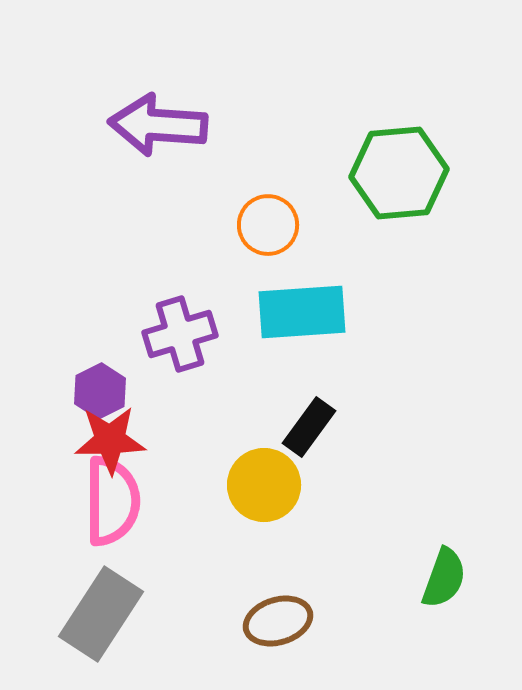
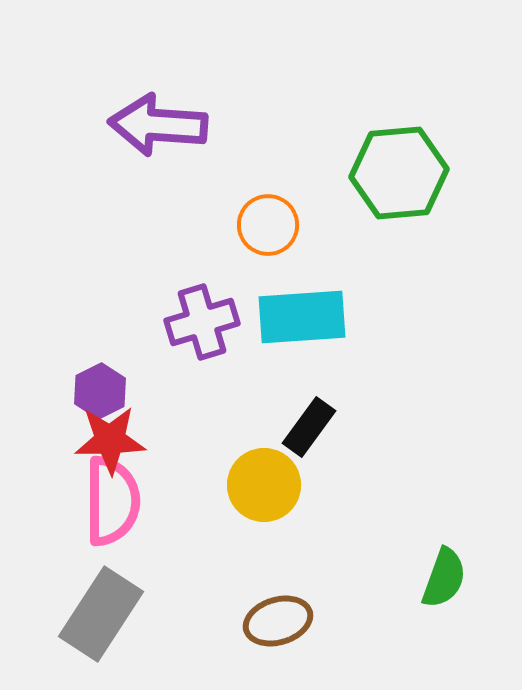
cyan rectangle: moved 5 px down
purple cross: moved 22 px right, 12 px up
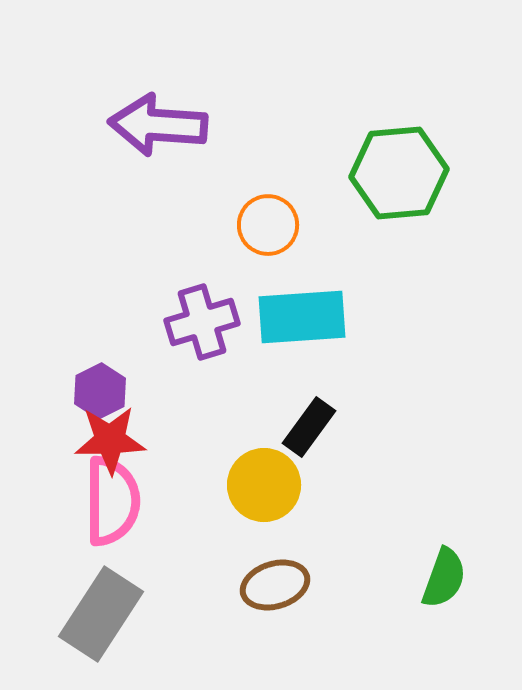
brown ellipse: moved 3 px left, 36 px up
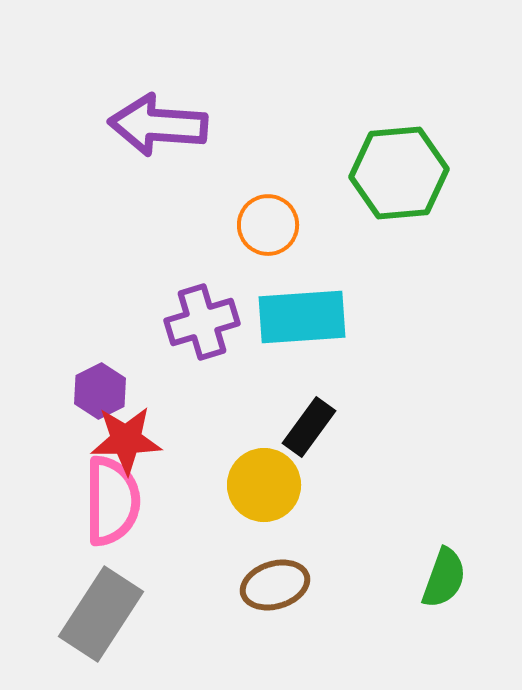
red star: moved 16 px right
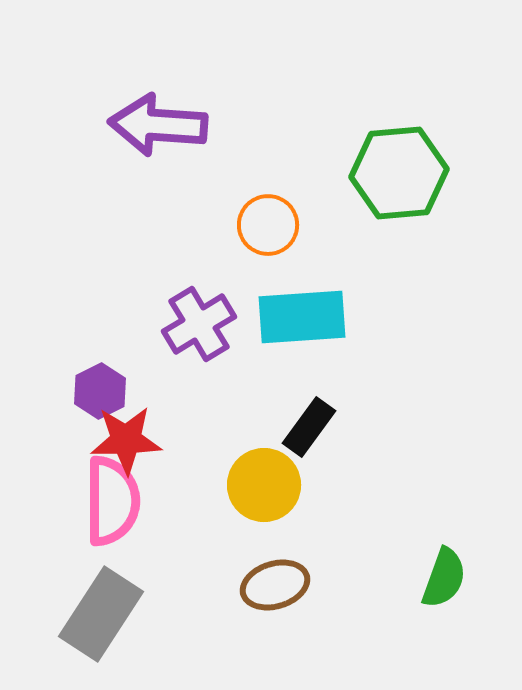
purple cross: moved 3 px left, 2 px down; rotated 14 degrees counterclockwise
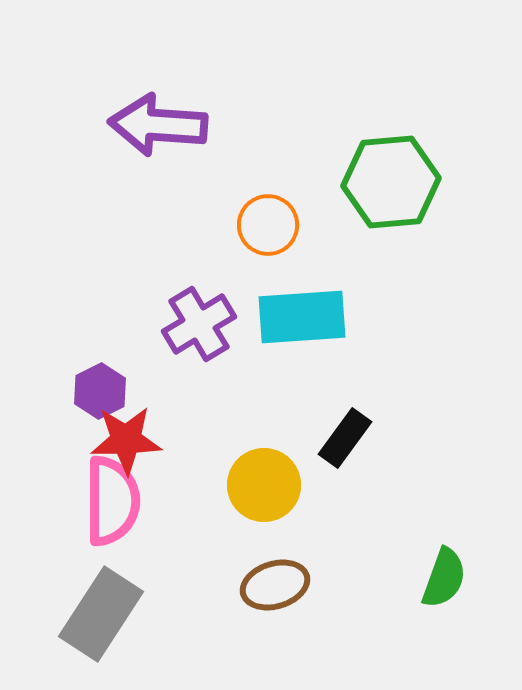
green hexagon: moved 8 px left, 9 px down
black rectangle: moved 36 px right, 11 px down
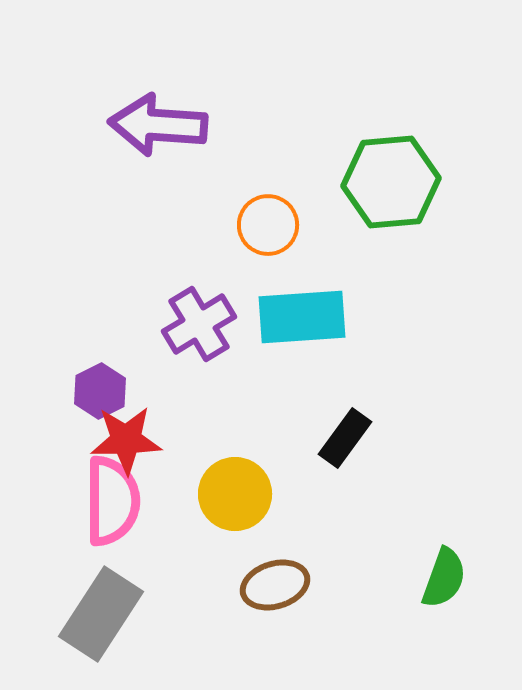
yellow circle: moved 29 px left, 9 px down
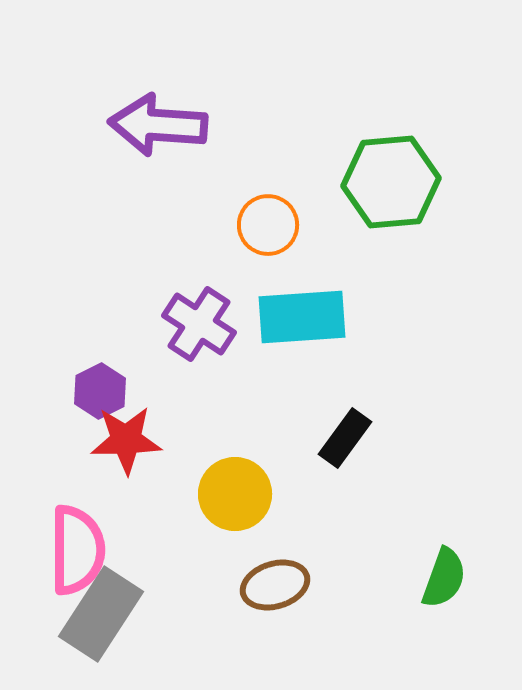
purple cross: rotated 26 degrees counterclockwise
pink semicircle: moved 35 px left, 49 px down
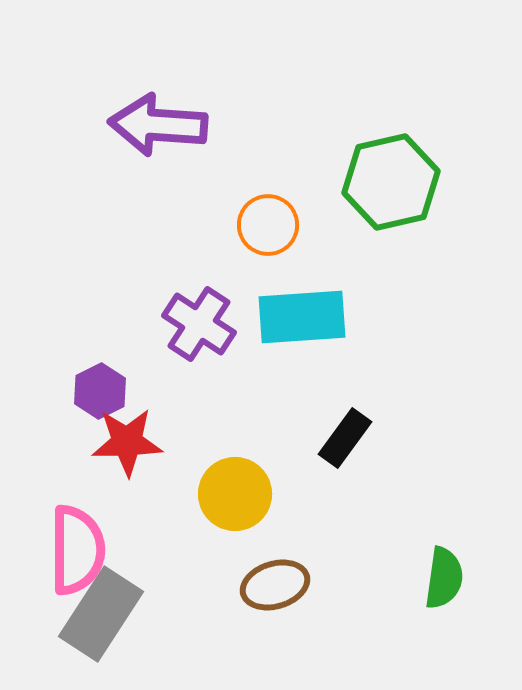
green hexagon: rotated 8 degrees counterclockwise
red star: moved 1 px right, 2 px down
green semicircle: rotated 12 degrees counterclockwise
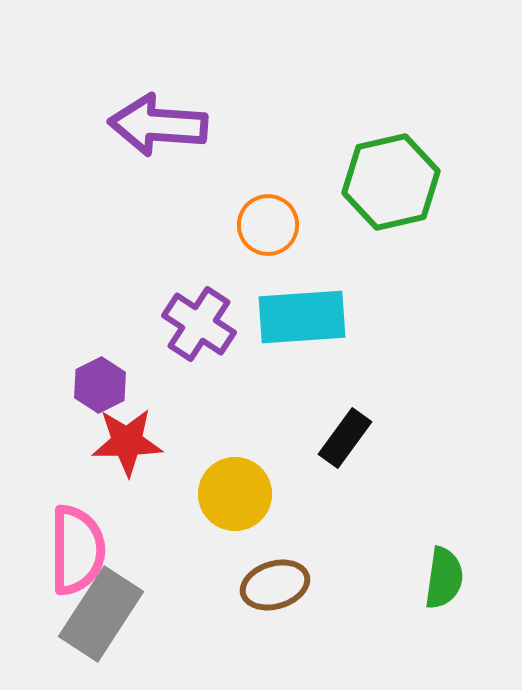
purple hexagon: moved 6 px up
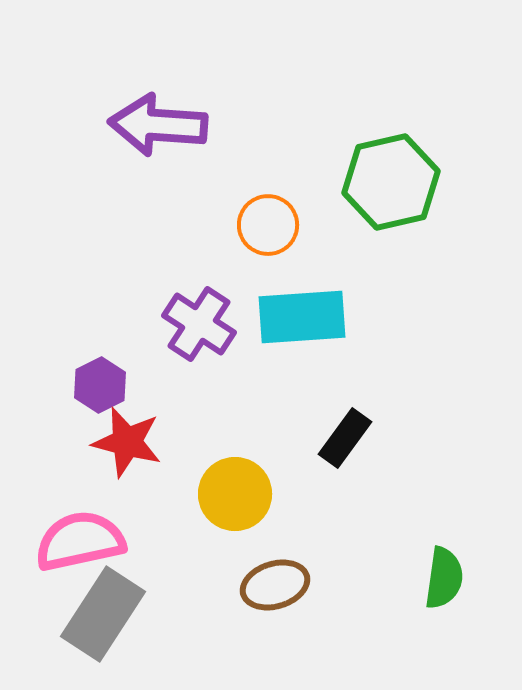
red star: rotated 16 degrees clockwise
pink semicircle: moved 3 px right, 9 px up; rotated 102 degrees counterclockwise
gray rectangle: moved 2 px right
